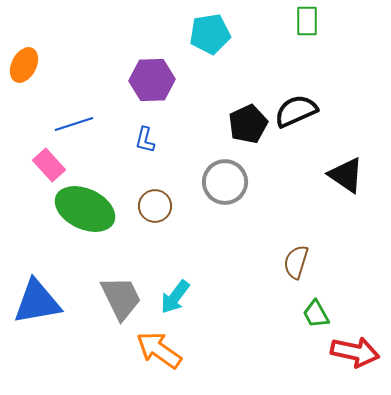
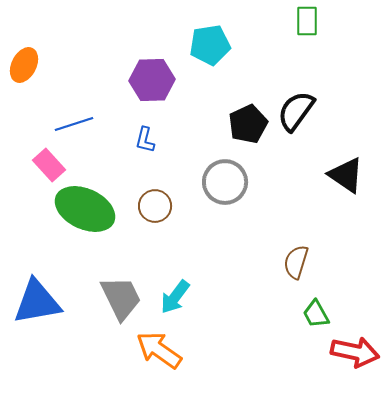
cyan pentagon: moved 11 px down
black semicircle: rotated 30 degrees counterclockwise
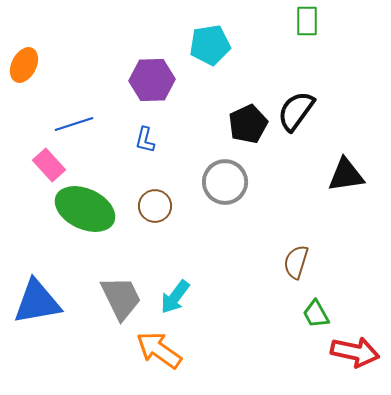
black triangle: rotated 42 degrees counterclockwise
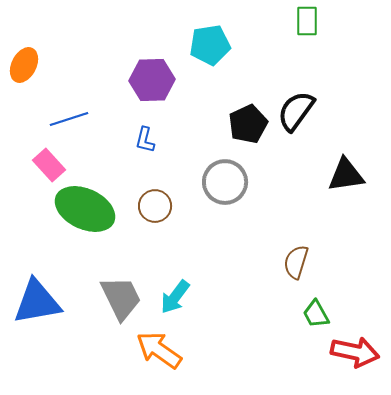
blue line: moved 5 px left, 5 px up
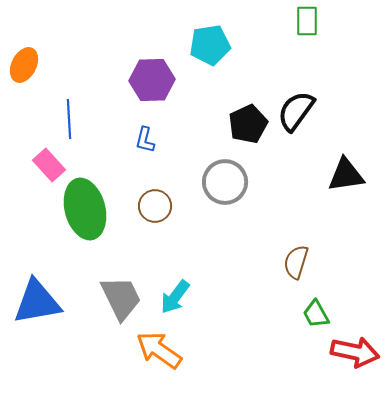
blue line: rotated 75 degrees counterclockwise
green ellipse: rotated 50 degrees clockwise
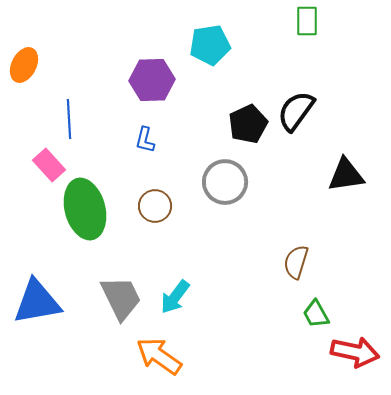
orange arrow: moved 6 px down
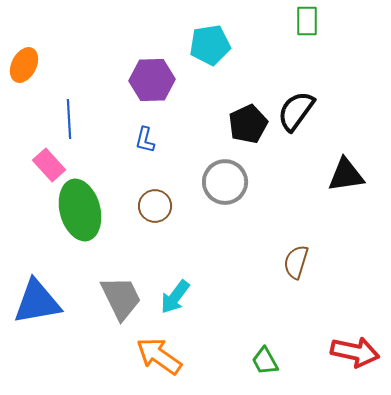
green ellipse: moved 5 px left, 1 px down
green trapezoid: moved 51 px left, 47 px down
